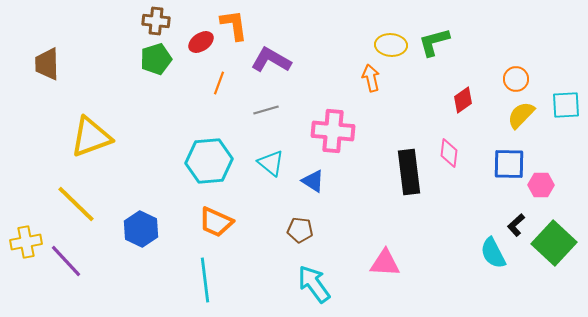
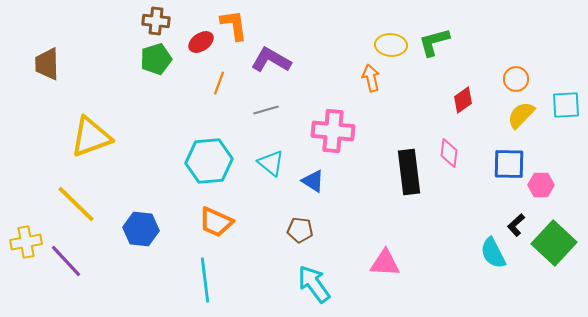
blue hexagon: rotated 20 degrees counterclockwise
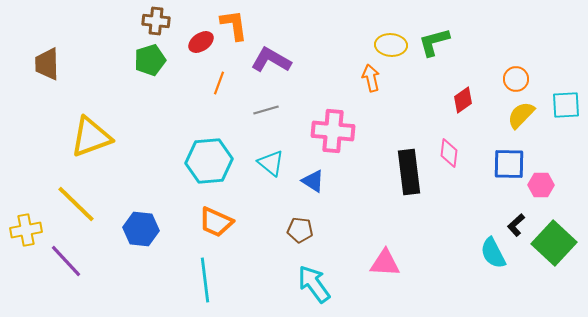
green pentagon: moved 6 px left, 1 px down
yellow cross: moved 12 px up
